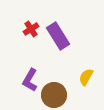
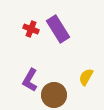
red cross: rotated 35 degrees counterclockwise
purple rectangle: moved 7 px up
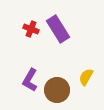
brown circle: moved 3 px right, 5 px up
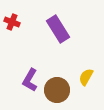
red cross: moved 19 px left, 7 px up
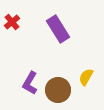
red cross: rotated 28 degrees clockwise
purple L-shape: moved 3 px down
brown circle: moved 1 px right
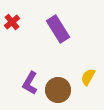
yellow semicircle: moved 2 px right
